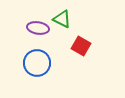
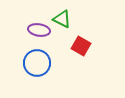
purple ellipse: moved 1 px right, 2 px down
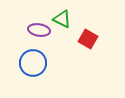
red square: moved 7 px right, 7 px up
blue circle: moved 4 px left
